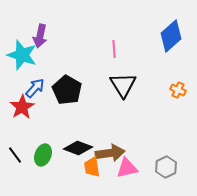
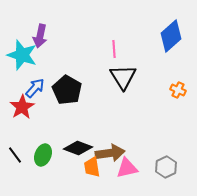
black triangle: moved 8 px up
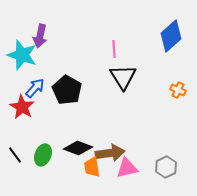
red star: rotated 10 degrees counterclockwise
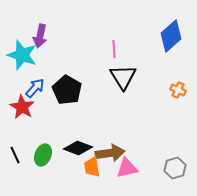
black line: rotated 12 degrees clockwise
gray hexagon: moved 9 px right, 1 px down; rotated 10 degrees clockwise
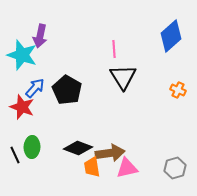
red star: rotated 10 degrees counterclockwise
green ellipse: moved 11 px left, 8 px up; rotated 20 degrees counterclockwise
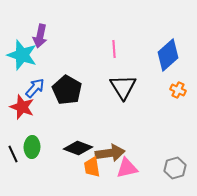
blue diamond: moved 3 px left, 19 px down
black triangle: moved 10 px down
black line: moved 2 px left, 1 px up
